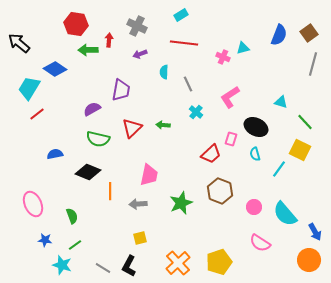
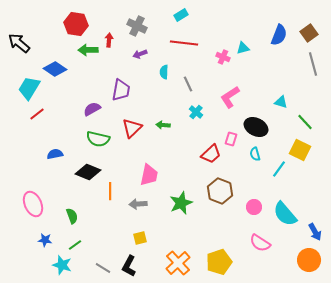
gray line at (313, 64): rotated 30 degrees counterclockwise
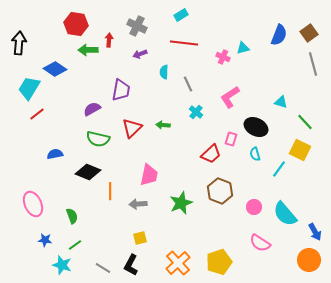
black arrow at (19, 43): rotated 55 degrees clockwise
black L-shape at (129, 266): moved 2 px right, 1 px up
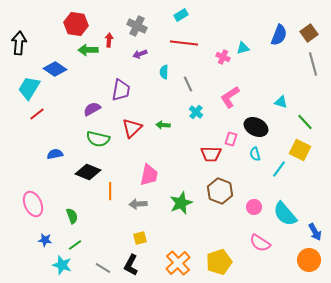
red trapezoid at (211, 154): rotated 45 degrees clockwise
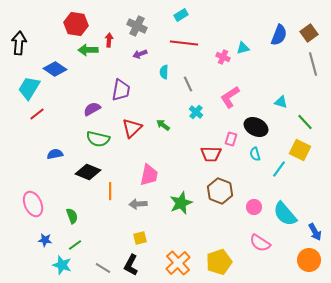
green arrow at (163, 125): rotated 32 degrees clockwise
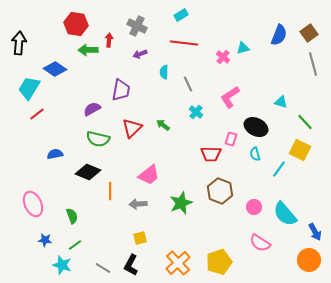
pink cross at (223, 57): rotated 16 degrees clockwise
pink trapezoid at (149, 175): rotated 40 degrees clockwise
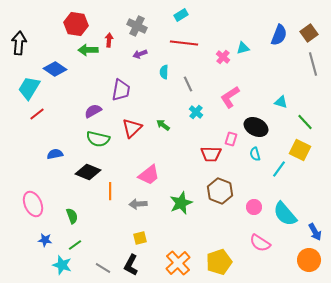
purple semicircle at (92, 109): moved 1 px right, 2 px down
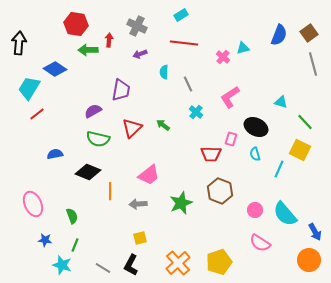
cyan line at (279, 169): rotated 12 degrees counterclockwise
pink circle at (254, 207): moved 1 px right, 3 px down
green line at (75, 245): rotated 32 degrees counterclockwise
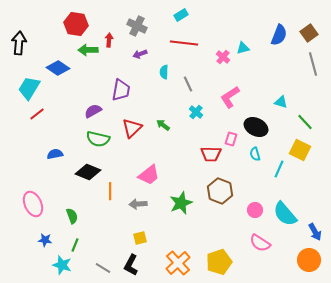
blue diamond at (55, 69): moved 3 px right, 1 px up
